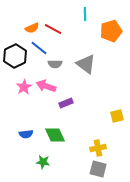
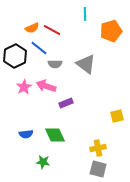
red line: moved 1 px left, 1 px down
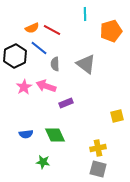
gray semicircle: rotated 88 degrees clockwise
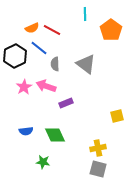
orange pentagon: moved 1 px up; rotated 20 degrees counterclockwise
blue semicircle: moved 3 px up
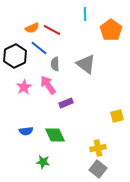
pink arrow: moved 2 px right, 1 px up; rotated 36 degrees clockwise
gray square: rotated 24 degrees clockwise
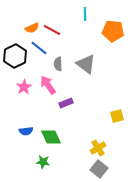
orange pentagon: moved 2 px right, 1 px down; rotated 30 degrees counterclockwise
gray semicircle: moved 3 px right
green diamond: moved 4 px left, 2 px down
yellow cross: rotated 21 degrees counterclockwise
gray square: moved 1 px right
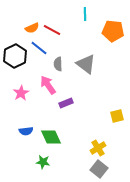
pink star: moved 3 px left, 6 px down
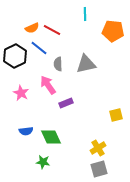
gray triangle: rotated 50 degrees counterclockwise
pink star: rotated 14 degrees counterclockwise
yellow square: moved 1 px left, 1 px up
gray square: rotated 36 degrees clockwise
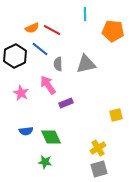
blue line: moved 1 px right, 1 px down
green star: moved 2 px right
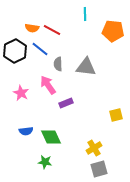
orange semicircle: rotated 32 degrees clockwise
black hexagon: moved 5 px up
gray triangle: moved 3 px down; rotated 20 degrees clockwise
yellow cross: moved 4 px left
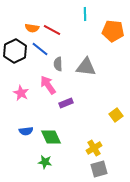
yellow square: rotated 24 degrees counterclockwise
